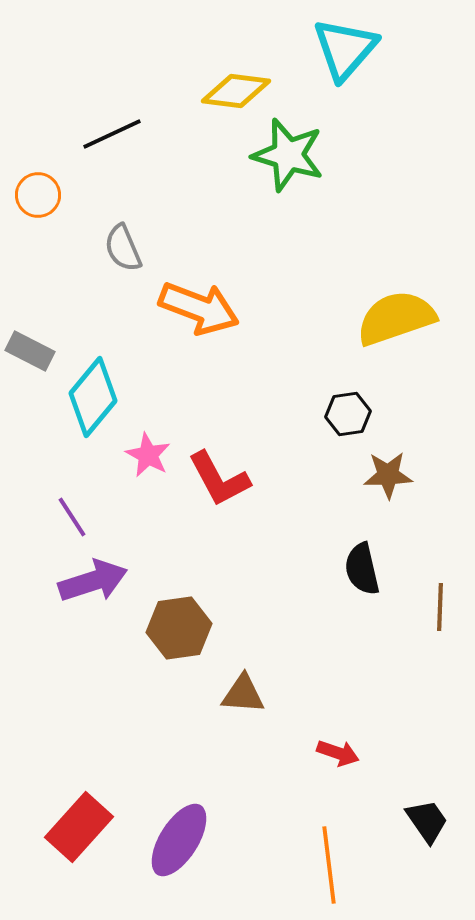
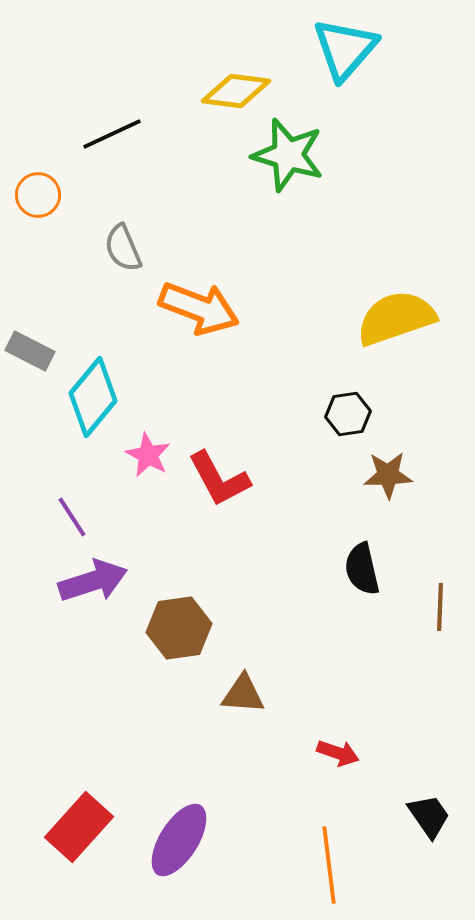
black trapezoid: moved 2 px right, 5 px up
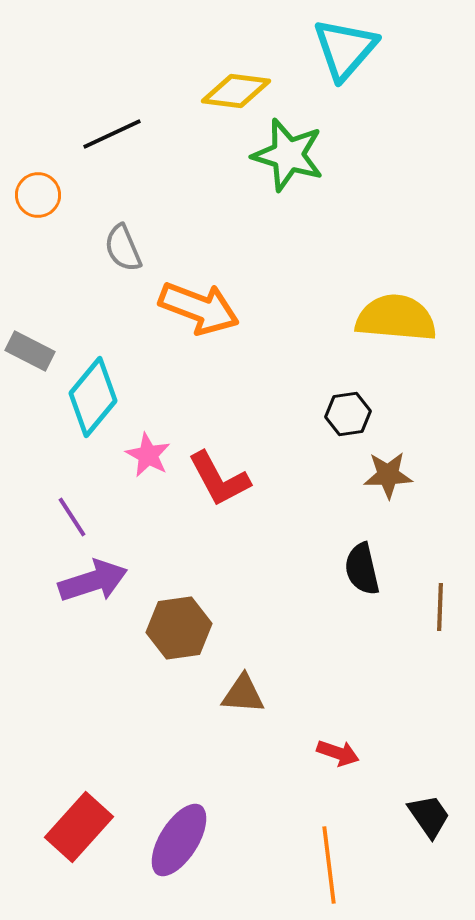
yellow semicircle: rotated 24 degrees clockwise
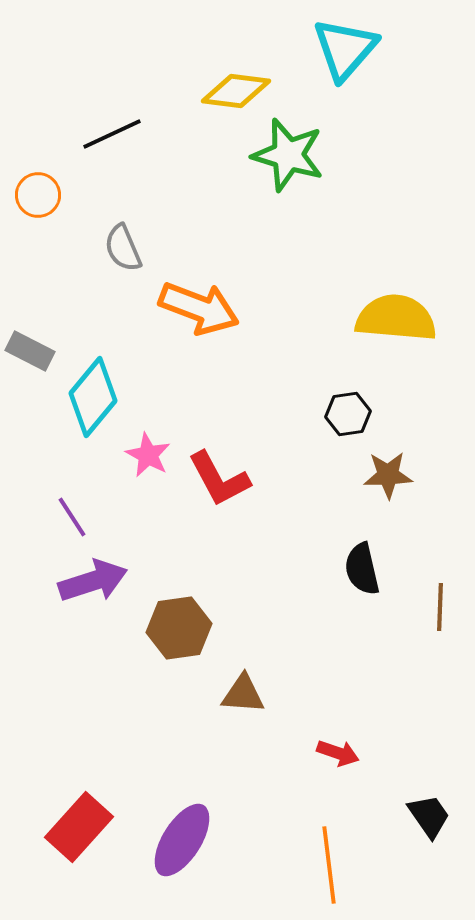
purple ellipse: moved 3 px right
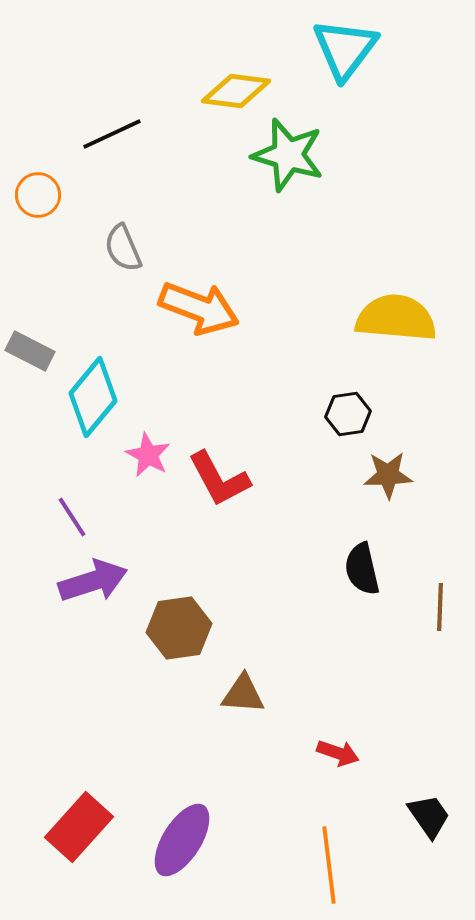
cyan triangle: rotated 4 degrees counterclockwise
